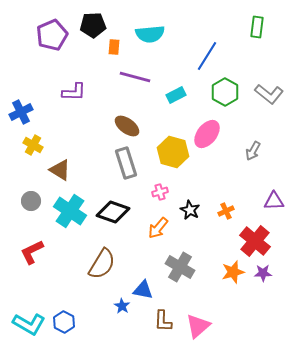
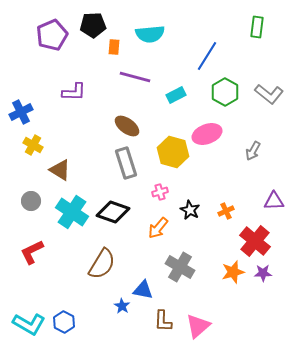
pink ellipse: rotated 32 degrees clockwise
cyan cross: moved 2 px right, 1 px down
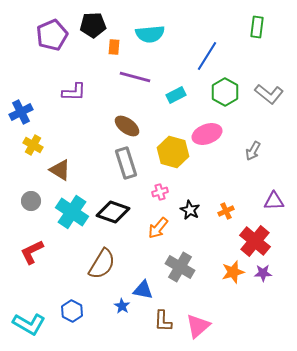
blue hexagon: moved 8 px right, 11 px up
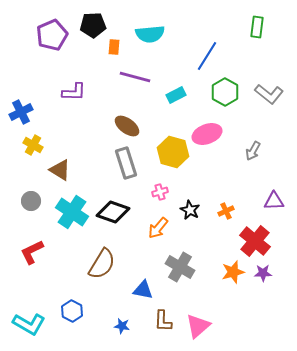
blue star: moved 20 px down; rotated 21 degrees counterclockwise
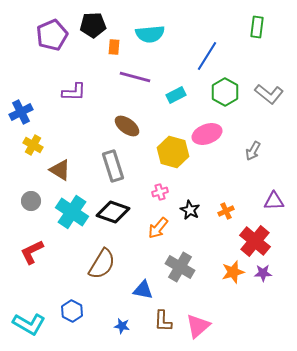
gray rectangle: moved 13 px left, 3 px down
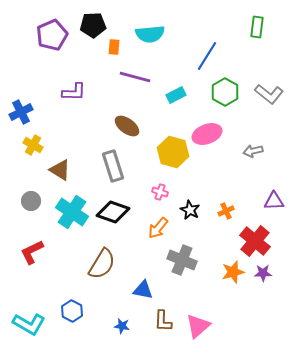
gray arrow: rotated 48 degrees clockwise
pink cross: rotated 35 degrees clockwise
gray cross: moved 2 px right, 7 px up; rotated 8 degrees counterclockwise
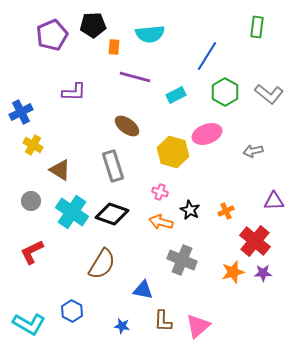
black diamond: moved 1 px left, 2 px down
orange arrow: moved 3 px right, 6 px up; rotated 65 degrees clockwise
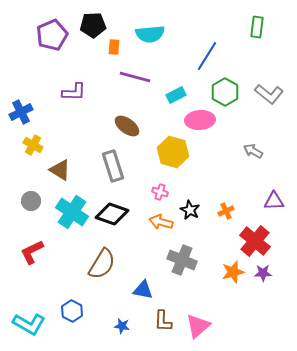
pink ellipse: moved 7 px left, 14 px up; rotated 16 degrees clockwise
gray arrow: rotated 42 degrees clockwise
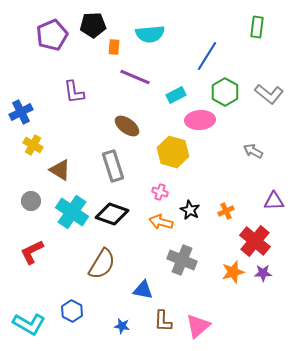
purple line: rotated 8 degrees clockwise
purple L-shape: rotated 80 degrees clockwise
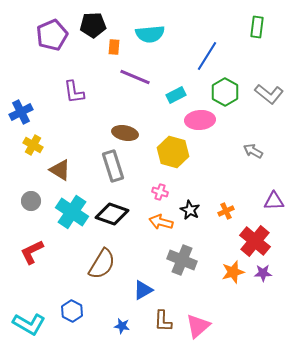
brown ellipse: moved 2 px left, 7 px down; rotated 25 degrees counterclockwise
blue triangle: rotated 40 degrees counterclockwise
